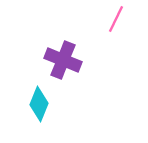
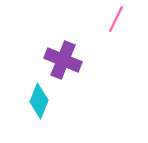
cyan diamond: moved 3 px up
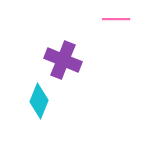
pink line: rotated 64 degrees clockwise
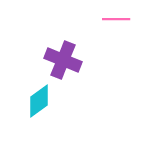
cyan diamond: rotated 32 degrees clockwise
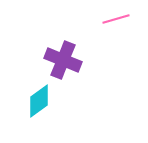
pink line: rotated 16 degrees counterclockwise
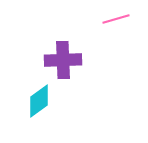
purple cross: rotated 24 degrees counterclockwise
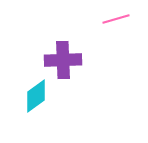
cyan diamond: moved 3 px left, 5 px up
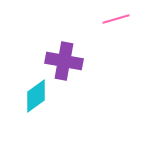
purple cross: moved 1 px right, 1 px down; rotated 12 degrees clockwise
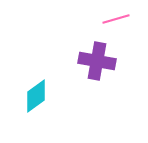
purple cross: moved 33 px right
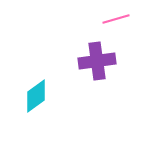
purple cross: rotated 18 degrees counterclockwise
